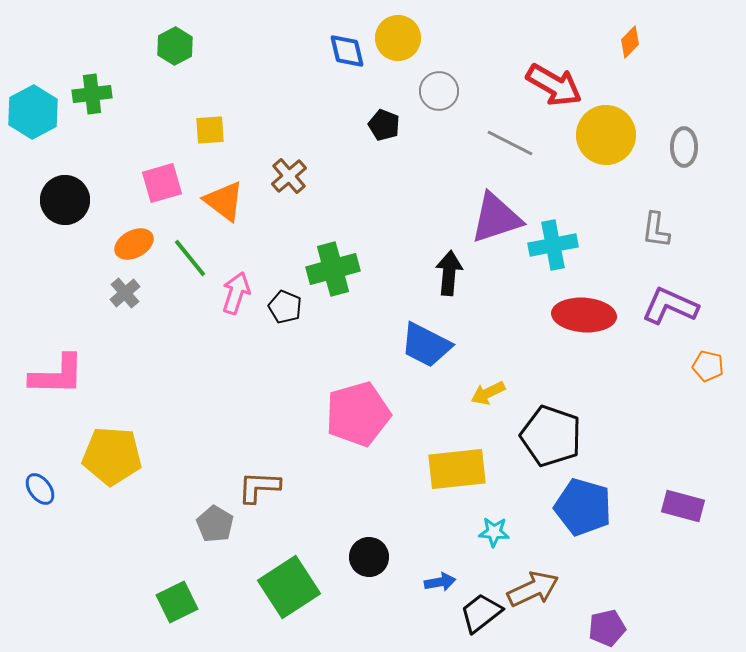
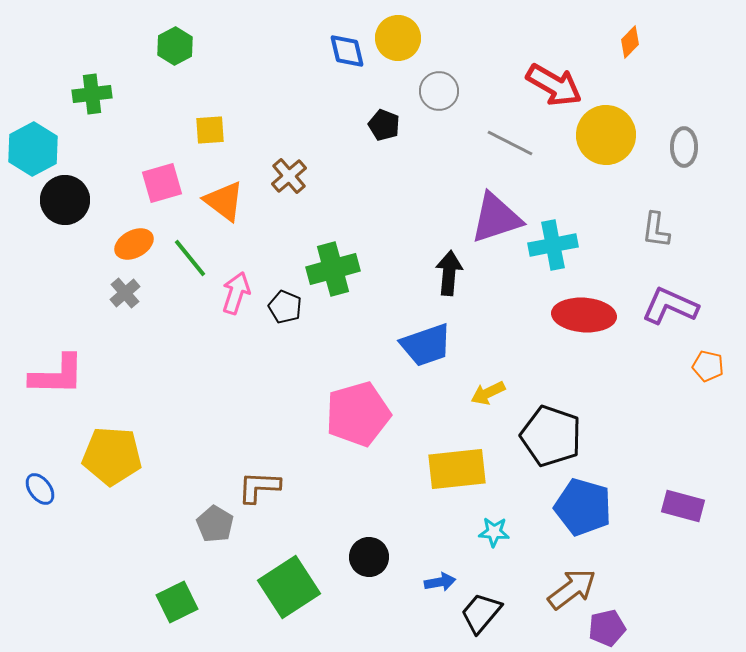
cyan hexagon at (33, 112): moved 37 px down
blue trapezoid at (426, 345): rotated 46 degrees counterclockwise
brown arrow at (533, 589): moved 39 px right; rotated 12 degrees counterclockwise
black trapezoid at (481, 613): rotated 12 degrees counterclockwise
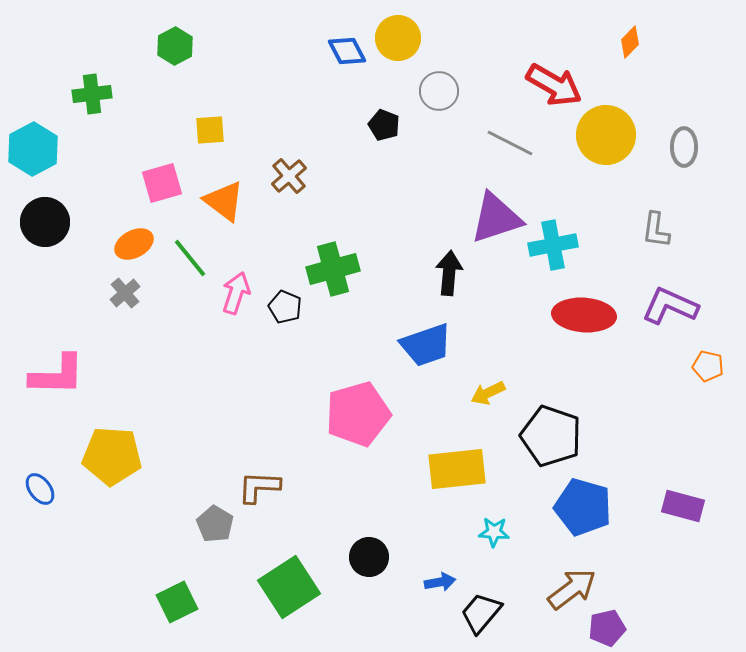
blue diamond at (347, 51): rotated 15 degrees counterclockwise
black circle at (65, 200): moved 20 px left, 22 px down
